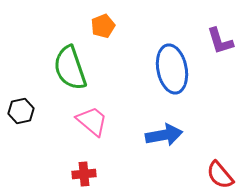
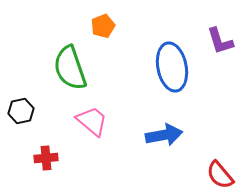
blue ellipse: moved 2 px up
red cross: moved 38 px left, 16 px up
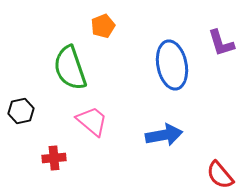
purple L-shape: moved 1 px right, 2 px down
blue ellipse: moved 2 px up
red cross: moved 8 px right
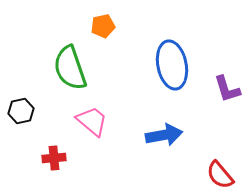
orange pentagon: rotated 10 degrees clockwise
purple L-shape: moved 6 px right, 46 px down
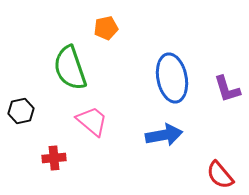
orange pentagon: moved 3 px right, 2 px down
blue ellipse: moved 13 px down
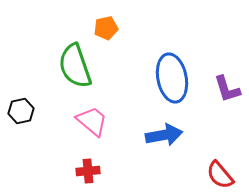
green semicircle: moved 5 px right, 2 px up
red cross: moved 34 px right, 13 px down
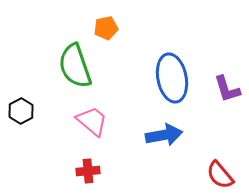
black hexagon: rotated 15 degrees counterclockwise
